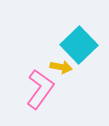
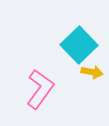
yellow arrow: moved 31 px right, 5 px down
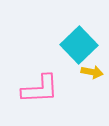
pink L-shape: rotated 51 degrees clockwise
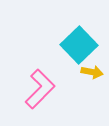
pink L-shape: rotated 42 degrees counterclockwise
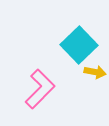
yellow arrow: moved 3 px right
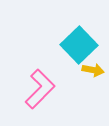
yellow arrow: moved 2 px left, 2 px up
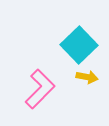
yellow arrow: moved 6 px left, 7 px down
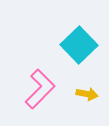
yellow arrow: moved 17 px down
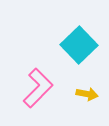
pink L-shape: moved 2 px left, 1 px up
